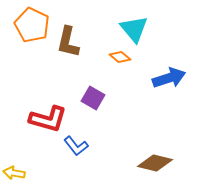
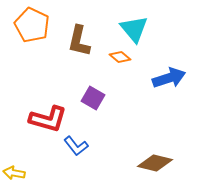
brown L-shape: moved 11 px right, 1 px up
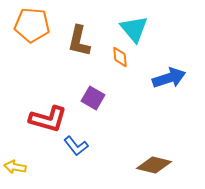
orange pentagon: rotated 20 degrees counterclockwise
orange diamond: rotated 45 degrees clockwise
brown diamond: moved 1 px left, 2 px down
yellow arrow: moved 1 px right, 6 px up
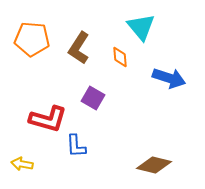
orange pentagon: moved 14 px down
cyan triangle: moved 7 px right, 2 px up
brown L-shape: moved 7 px down; rotated 20 degrees clockwise
blue arrow: rotated 36 degrees clockwise
blue L-shape: rotated 35 degrees clockwise
yellow arrow: moved 7 px right, 3 px up
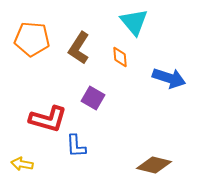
cyan triangle: moved 7 px left, 5 px up
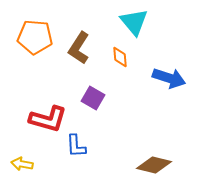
orange pentagon: moved 3 px right, 2 px up
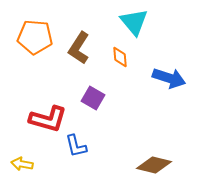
blue L-shape: rotated 10 degrees counterclockwise
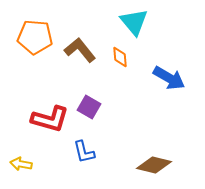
brown L-shape: moved 1 px right, 2 px down; rotated 108 degrees clockwise
blue arrow: rotated 12 degrees clockwise
purple square: moved 4 px left, 9 px down
red L-shape: moved 2 px right
blue L-shape: moved 8 px right, 6 px down
yellow arrow: moved 1 px left
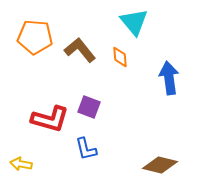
blue arrow: rotated 128 degrees counterclockwise
purple square: rotated 10 degrees counterclockwise
blue L-shape: moved 2 px right, 3 px up
brown diamond: moved 6 px right
